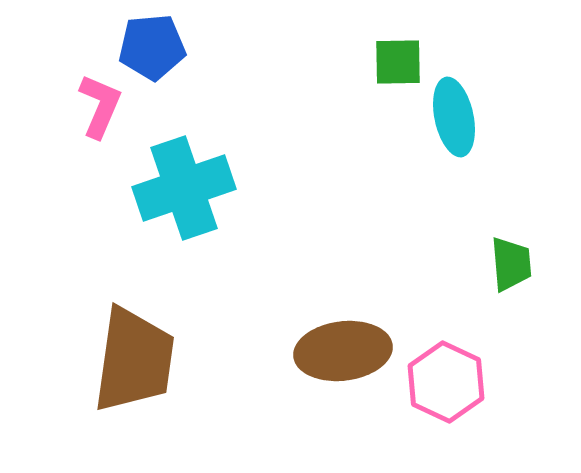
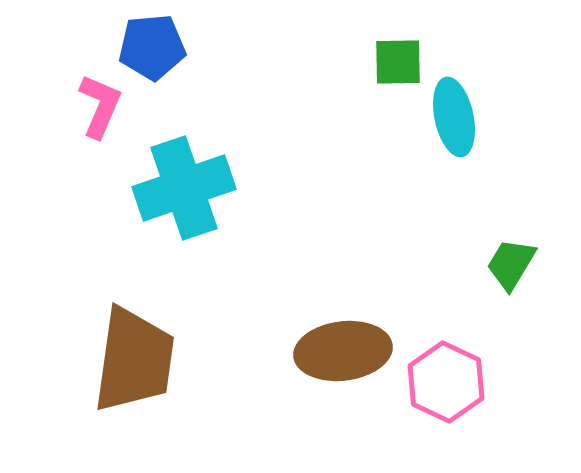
green trapezoid: rotated 144 degrees counterclockwise
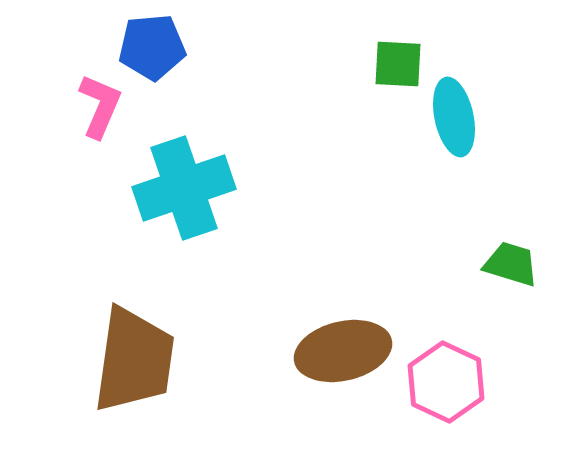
green square: moved 2 px down; rotated 4 degrees clockwise
green trapezoid: rotated 76 degrees clockwise
brown ellipse: rotated 6 degrees counterclockwise
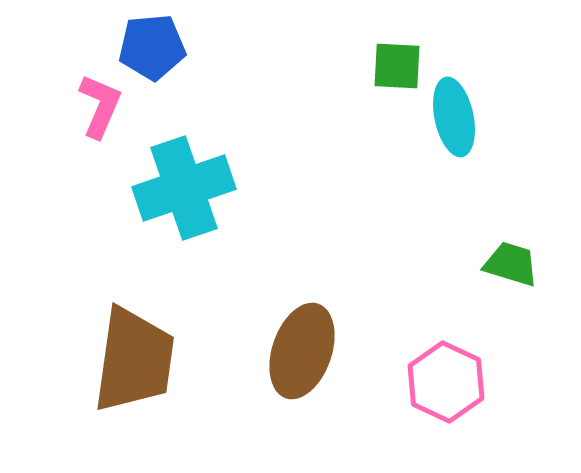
green square: moved 1 px left, 2 px down
brown ellipse: moved 41 px left; rotated 58 degrees counterclockwise
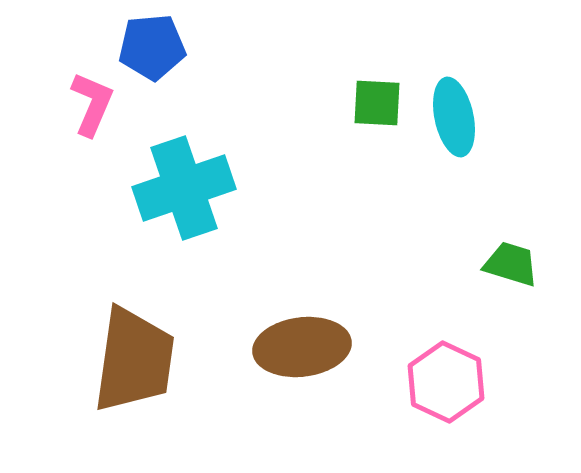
green square: moved 20 px left, 37 px down
pink L-shape: moved 8 px left, 2 px up
brown ellipse: moved 4 px up; rotated 64 degrees clockwise
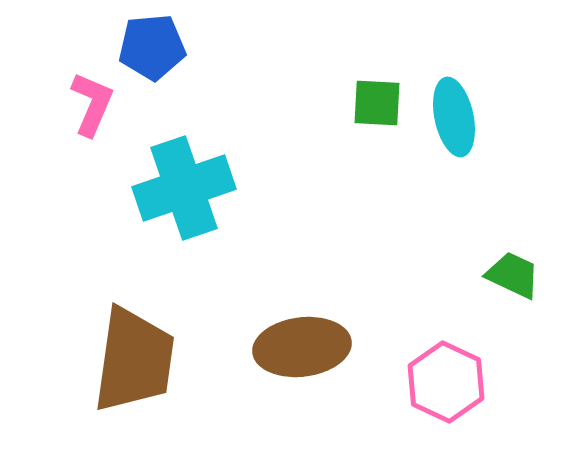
green trapezoid: moved 2 px right, 11 px down; rotated 8 degrees clockwise
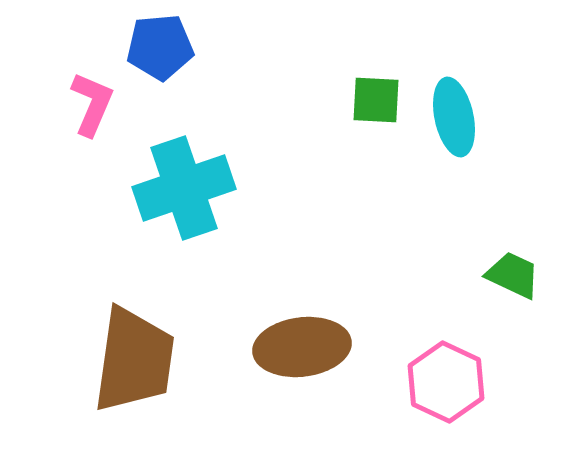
blue pentagon: moved 8 px right
green square: moved 1 px left, 3 px up
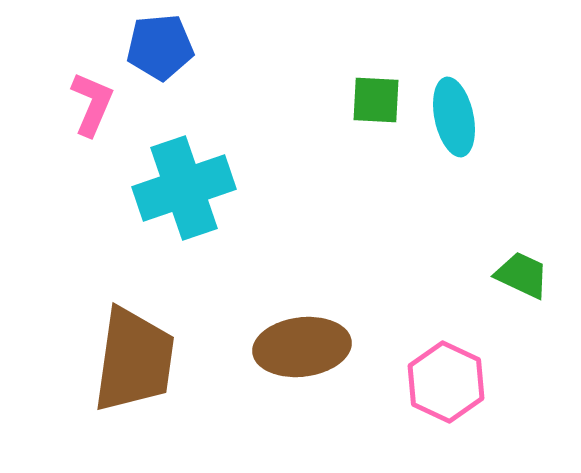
green trapezoid: moved 9 px right
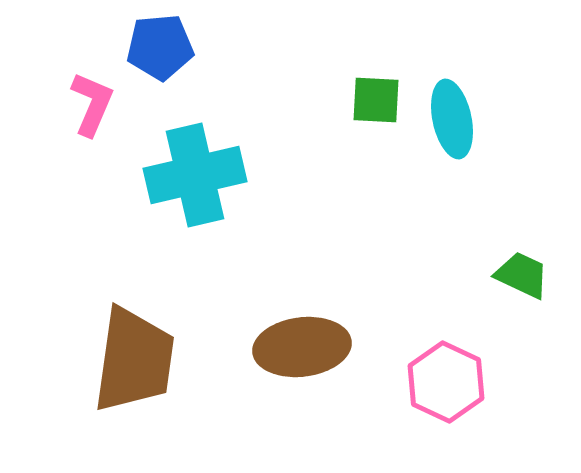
cyan ellipse: moved 2 px left, 2 px down
cyan cross: moved 11 px right, 13 px up; rotated 6 degrees clockwise
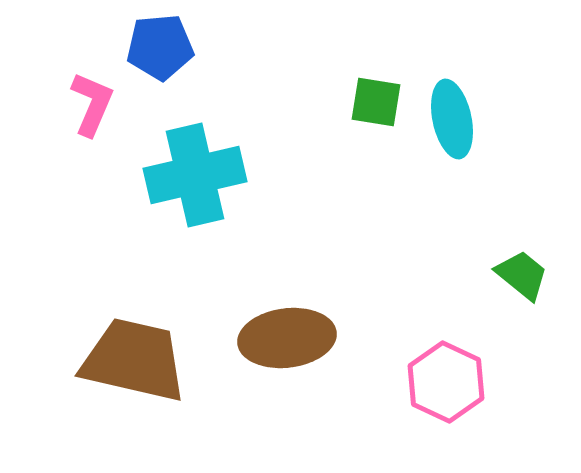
green square: moved 2 px down; rotated 6 degrees clockwise
green trapezoid: rotated 14 degrees clockwise
brown ellipse: moved 15 px left, 9 px up
brown trapezoid: rotated 85 degrees counterclockwise
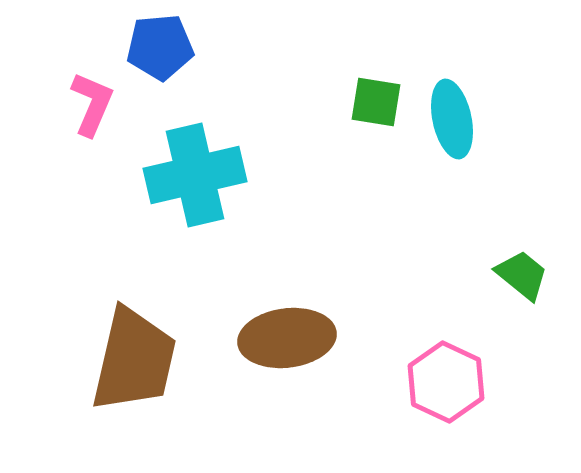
brown trapezoid: rotated 90 degrees clockwise
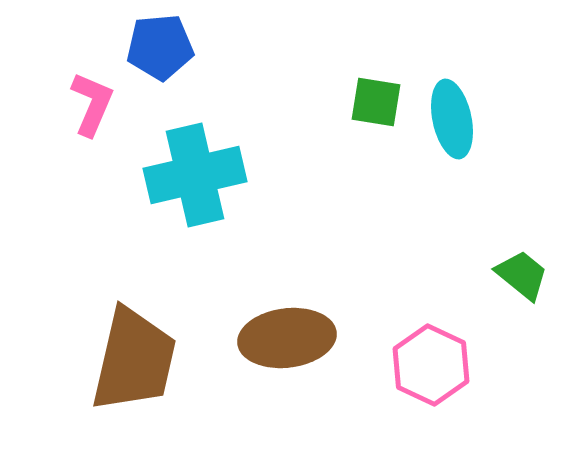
pink hexagon: moved 15 px left, 17 px up
